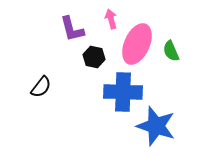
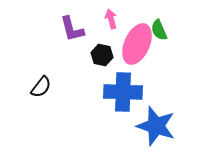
green semicircle: moved 12 px left, 21 px up
black hexagon: moved 8 px right, 2 px up
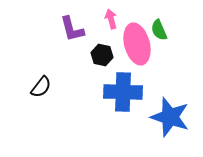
pink ellipse: rotated 39 degrees counterclockwise
blue star: moved 14 px right, 9 px up
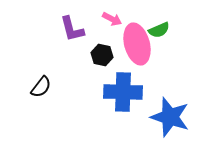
pink arrow: moved 1 px right; rotated 132 degrees clockwise
green semicircle: rotated 90 degrees counterclockwise
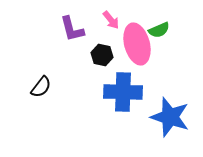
pink arrow: moved 1 px left, 1 px down; rotated 24 degrees clockwise
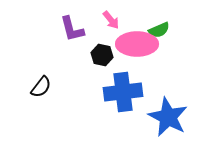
pink ellipse: rotated 75 degrees counterclockwise
blue cross: rotated 9 degrees counterclockwise
blue star: moved 2 px left; rotated 9 degrees clockwise
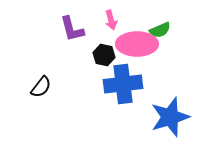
pink arrow: rotated 24 degrees clockwise
green semicircle: moved 1 px right
black hexagon: moved 2 px right
blue cross: moved 8 px up
blue star: moved 2 px right; rotated 27 degrees clockwise
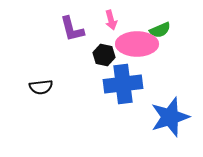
black semicircle: rotated 45 degrees clockwise
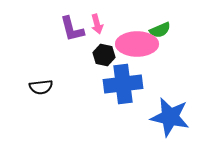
pink arrow: moved 14 px left, 4 px down
blue star: rotated 30 degrees clockwise
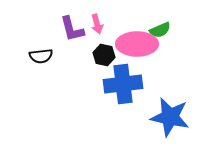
black semicircle: moved 31 px up
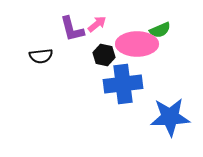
pink arrow: rotated 114 degrees counterclockwise
blue star: rotated 15 degrees counterclockwise
